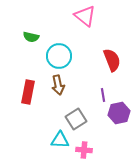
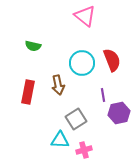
green semicircle: moved 2 px right, 9 px down
cyan circle: moved 23 px right, 7 px down
pink cross: rotated 21 degrees counterclockwise
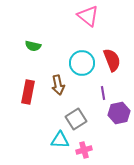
pink triangle: moved 3 px right
purple line: moved 2 px up
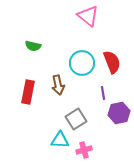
red semicircle: moved 2 px down
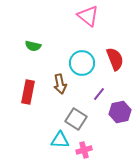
red semicircle: moved 3 px right, 3 px up
brown arrow: moved 2 px right, 1 px up
purple line: moved 4 px left, 1 px down; rotated 48 degrees clockwise
purple hexagon: moved 1 px right, 1 px up
gray square: rotated 25 degrees counterclockwise
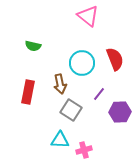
purple hexagon: rotated 10 degrees clockwise
gray square: moved 5 px left, 9 px up
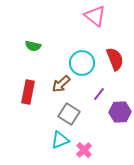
pink triangle: moved 7 px right
brown arrow: moved 1 px right; rotated 60 degrees clockwise
gray square: moved 2 px left, 4 px down
cyan triangle: rotated 24 degrees counterclockwise
pink cross: rotated 28 degrees counterclockwise
